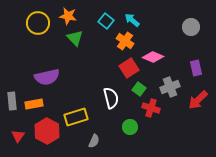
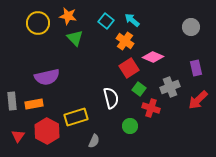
green circle: moved 1 px up
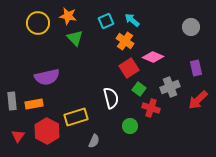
cyan square: rotated 28 degrees clockwise
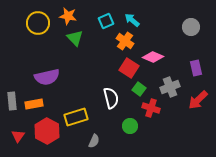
red square: rotated 24 degrees counterclockwise
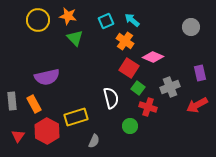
yellow circle: moved 3 px up
purple rectangle: moved 4 px right, 5 px down
green square: moved 1 px left, 1 px up
red arrow: moved 1 px left, 5 px down; rotated 15 degrees clockwise
orange rectangle: rotated 72 degrees clockwise
red cross: moved 3 px left, 1 px up
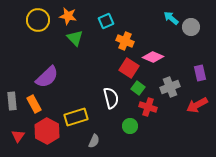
cyan arrow: moved 39 px right, 2 px up
orange cross: rotated 12 degrees counterclockwise
purple semicircle: rotated 30 degrees counterclockwise
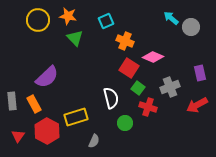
green circle: moved 5 px left, 3 px up
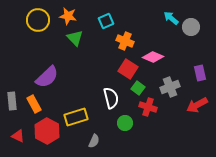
red square: moved 1 px left, 1 px down
red triangle: rotated 40 degrees counterclockwise
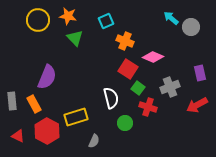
purple semicircle: rotated 25 degrees counterclockwise
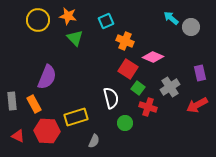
gray cross: rotated 12 degrees counterclockwise
red hexagon: rotated 25 degrees counterclockwise
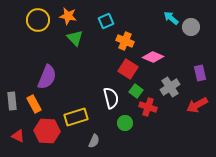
green square: moved 2 px left, 3 px down
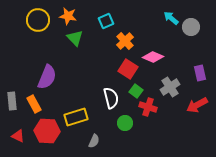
orange cross: rotated 24 degrees clockwise
